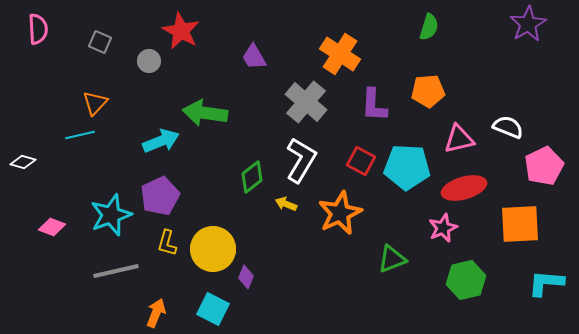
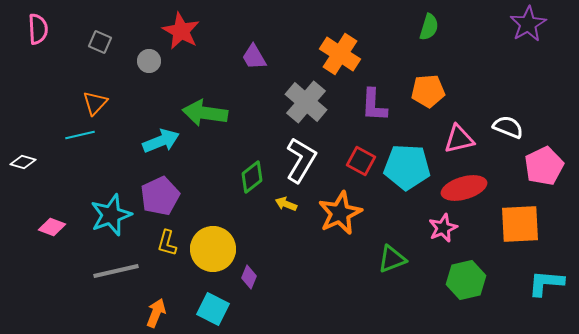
purple diamond: moved 3 px right
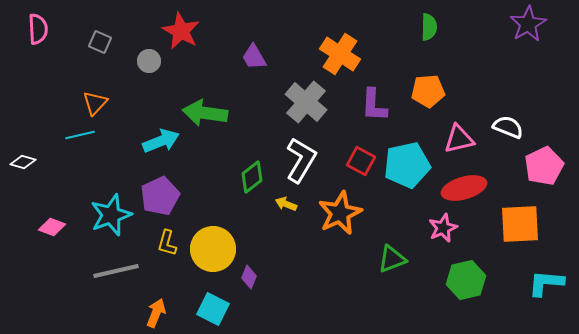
green semicircle: rotated 16 degrees counterclockwise
cyan pentagon: moved 2 px up; rotated 15 degrees counterclockwise
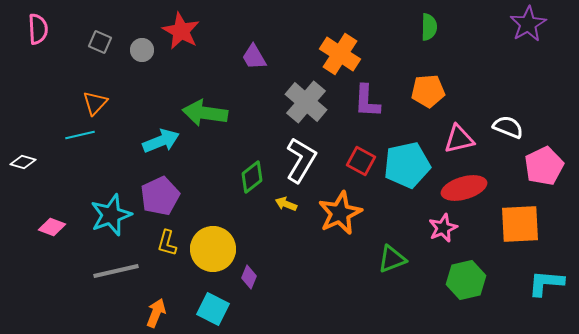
gray circle: moved 7 px left, 11 px up
purple L-shape: moved 7 px left, 4 px up
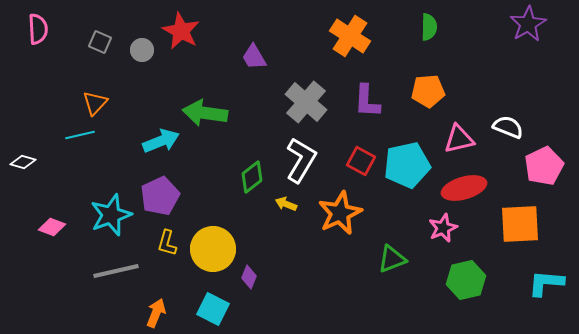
orange cross: moved 10 px right, 18 px up
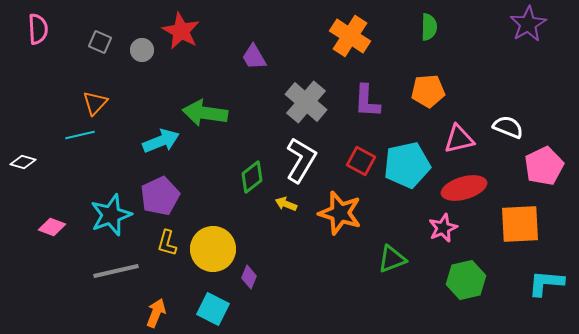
orange star: rotated 30 degrees counterclockwise
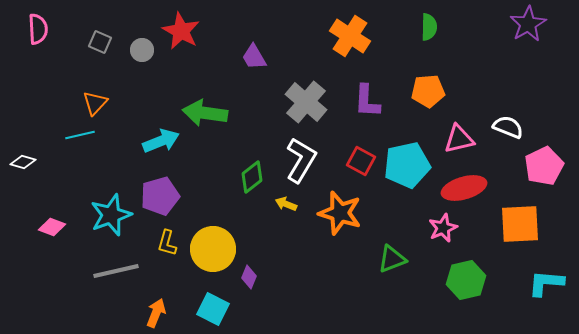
purple pentagon: rotated 9 degrees clockwise
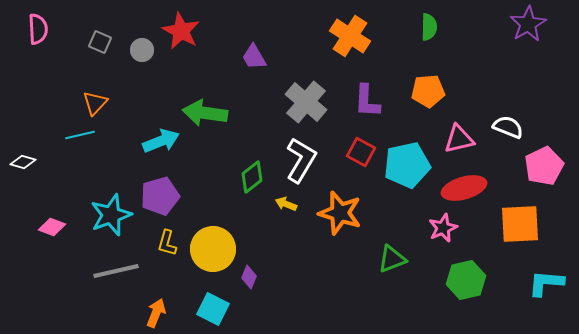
red square: moved 9 px up
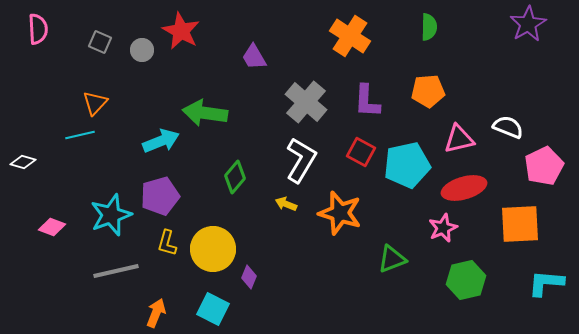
green diamond: moved 17 px left; rotated 12 degrees counterclockwise
